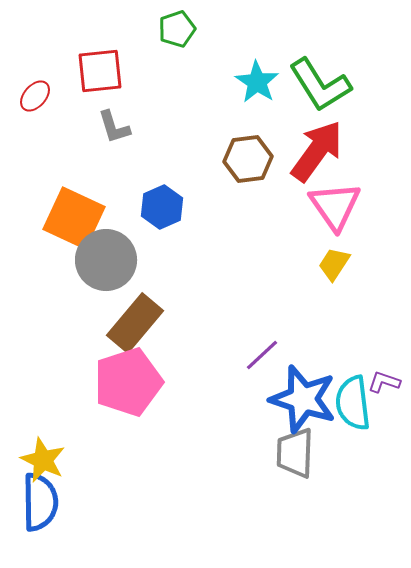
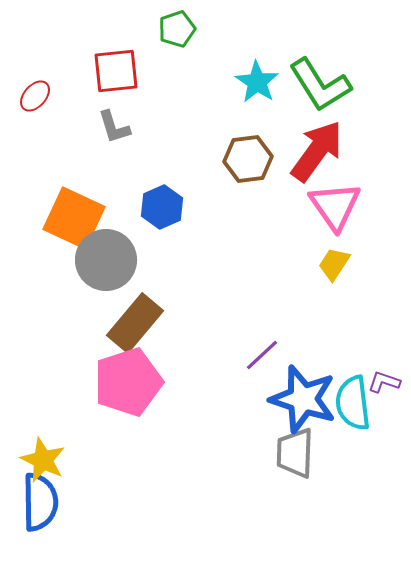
red square: moved 16 px right
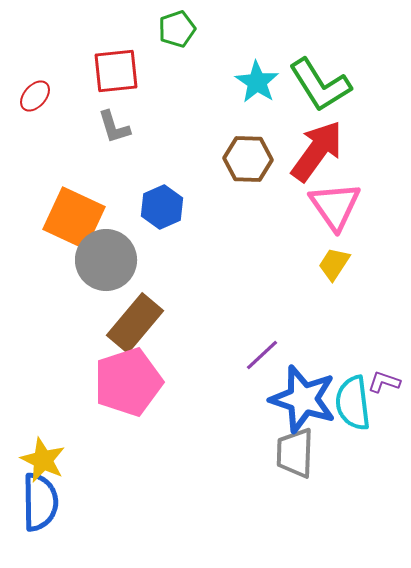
brown hexagon: rotated 9 degrees clockwise
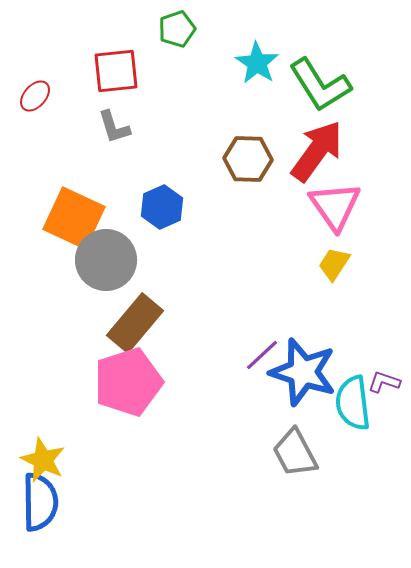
cyan star: moved 19 px up
blue star: moved 27 px up
gray trapezoid: rotated 30 degrees counterclockwise
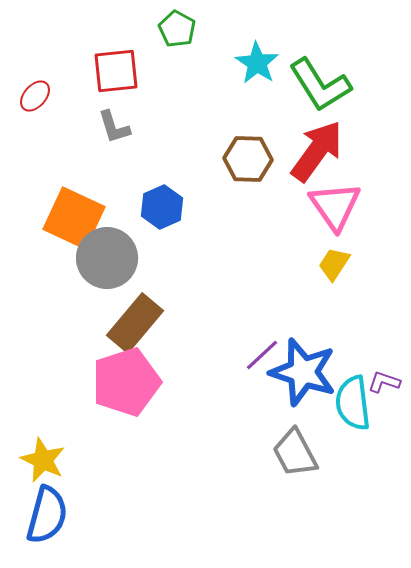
green pentagon: rotated 24 degrees counterclockwise
gray circle: moved 1 px right, 2 px up
pink pentagon: moved 2 px left
blue semicircle: moved 7 px right, 13 px down; rotated 16 degrees clockwise
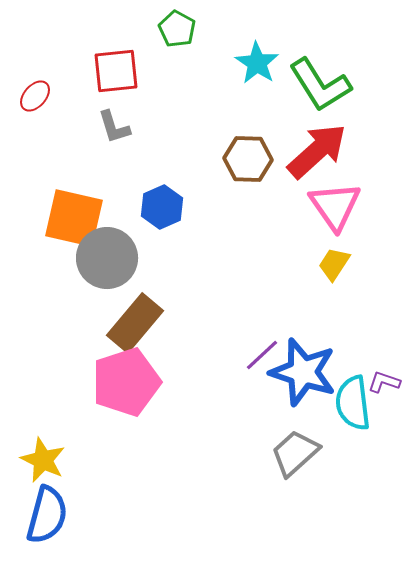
red arrow: rotated 12 degrees clockwise
orange square: rotated 12 degrees counterclockwise
gray trapezoid: rotated 76 degrees clockwise
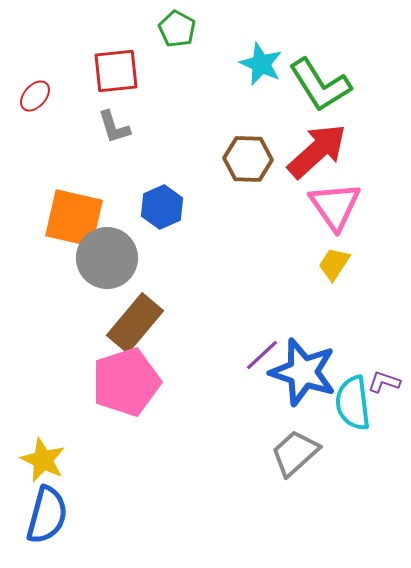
cyan star: moved 4 px right, 1 px down; rotated 9 degrees counterclockwise
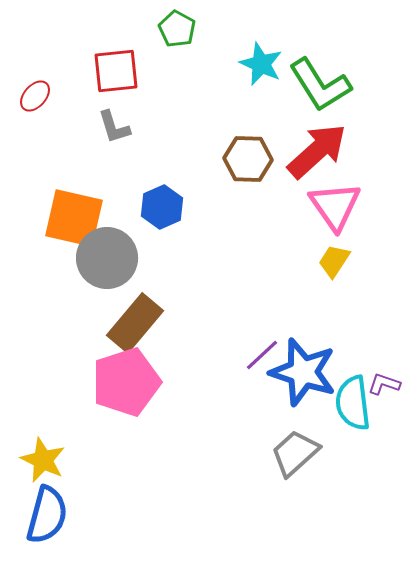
yellow trapezoid: moved 3 px up
purple L-shape: moved 2 px down
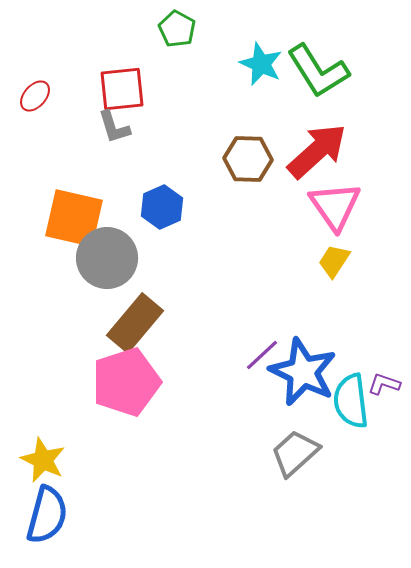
red square: moved 6 px right, 18 px down
green L-shape: moved 2 px left, 14 px up
blue star: rotated 8 degrees clockwise
cyan semicircle: moved 2 px left, 2 px up
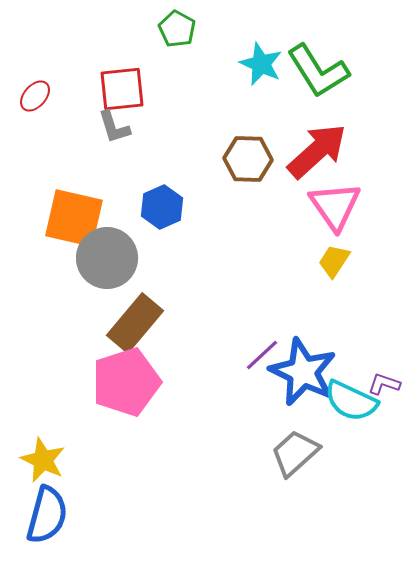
cyan semicircle: rotated 58 degrees counterclockwise
